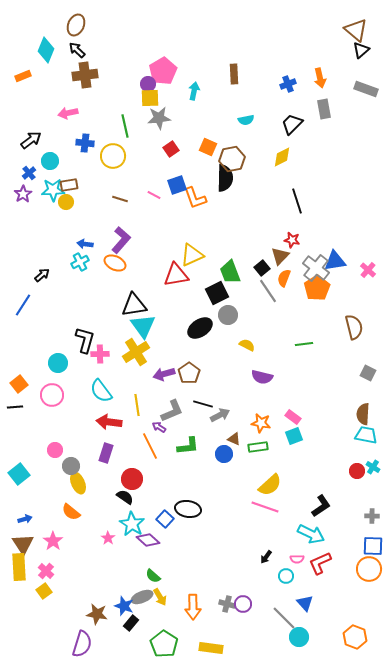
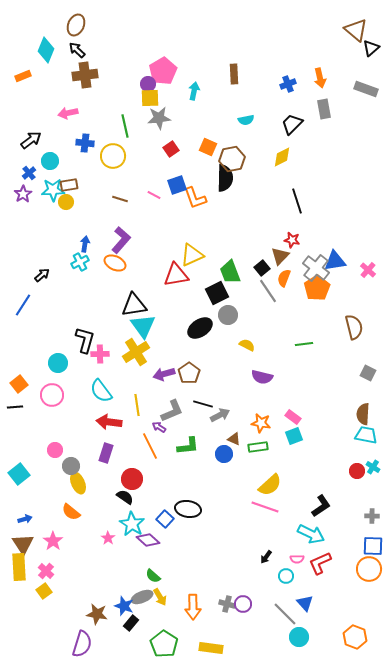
black triangle at (361, 50): moved 10 px right, 2 px up
blue arrow at (85, 244): rotated 91 degrees clockwise
gray line at (284, 618): moved 1 px right, 4 px up
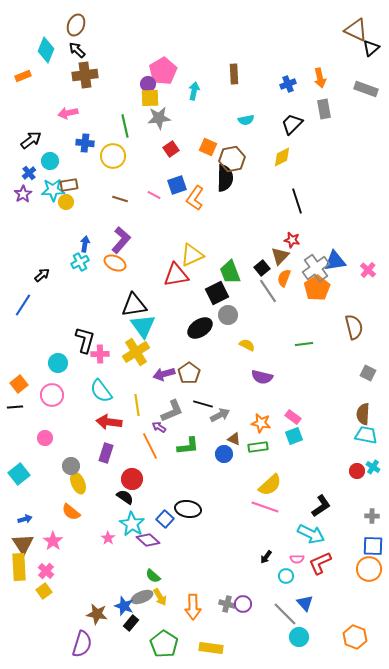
brown triangle at (356, 30): rotated 15 degrees counterclockwise
orange L-shape at (195, 198): rotated 55 degrees clockwise
gray cross at (316, 268): rotated 16 degrees clockwise
pink circle at (55, 450): moved 10 px left, 12 px up
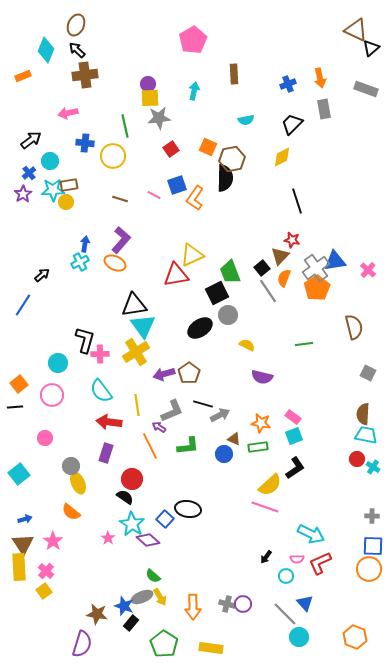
pink pentagon at (163, 71): moved 30 px right, 31 px up
red circle at (357, 471): moved 12 px up
black L-shape at (321, 506): moved 26 px left, 38 px up
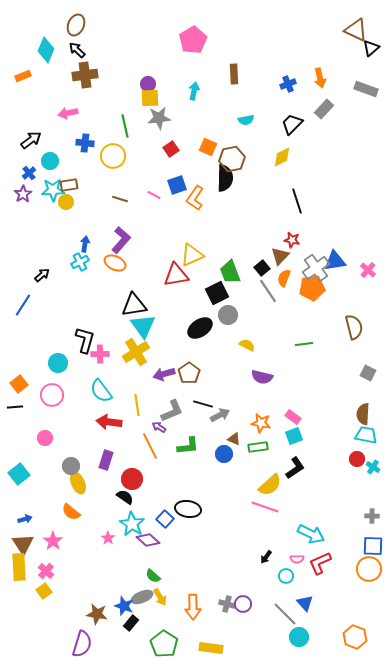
gray rectangle at (324, 109): rotated 54 degrees clockwise
orange pentagon at (317, 288): moved 5 px left; rotated 25 degrees clockwise
purple rectangle at (106, 453): moved 7 px down
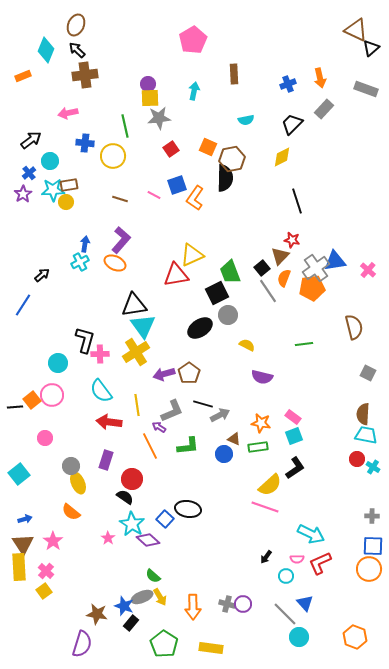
orange square at (19, 384): moved 13 px right, 16 px down
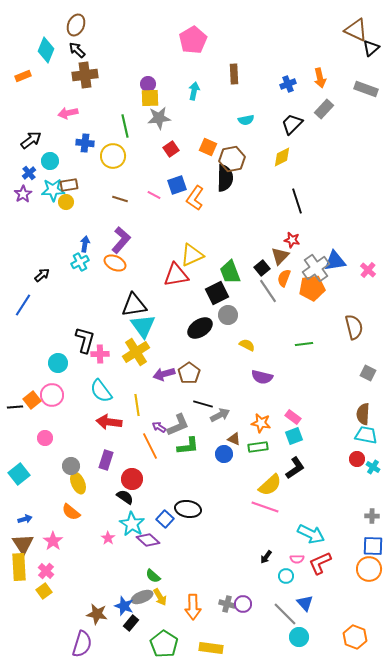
gray L-shape at (172, 411): moved 6 px right, 14 px down
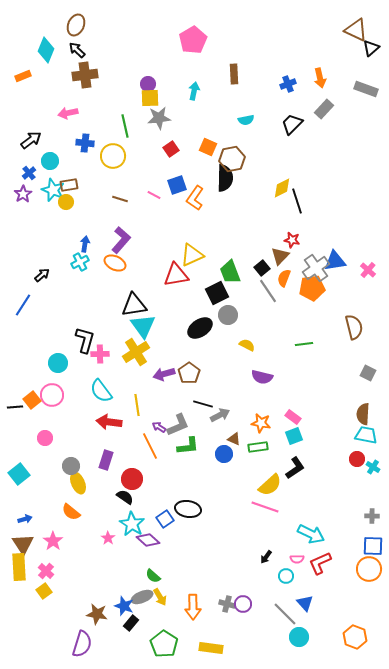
yellow diamond at (282, 157): moved 31 px down
cyan star at (53, 190): rotated 25 degrees clockwise
blue square at (165, 519): rotated 12 degrees clockwise
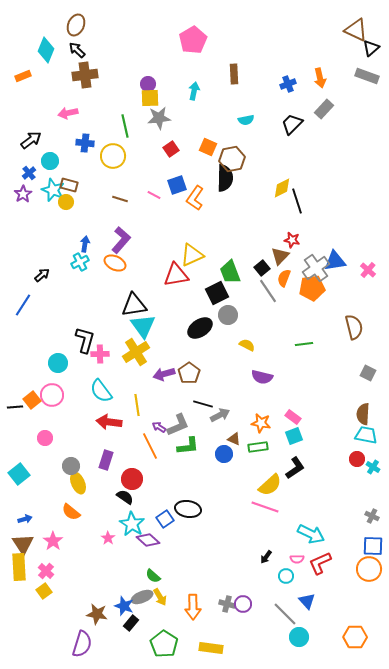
gray rectangle at (366, 89): moved 1 px right, 13 px up
brown rectangle at (69, 185): rotated 24 degrees clockwise
gray cross at (372, 516): rotated 24 degrees clockwise
blue triangle at (305, 603): moved 2 px right, 2 px up
orange hexagon at (355, 637): rotated 20 degrees counterclockwise
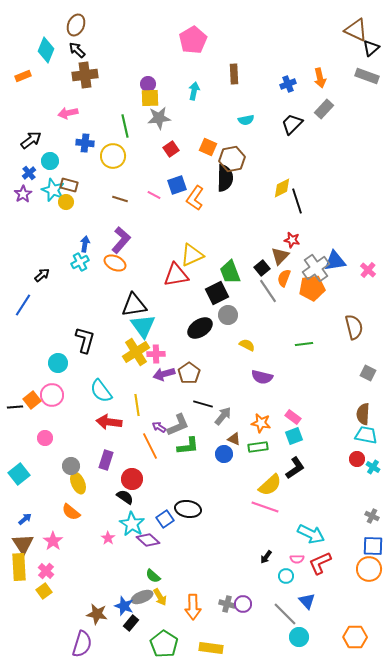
pink cross at (100, 354): moved 56 px right
gray arrow at (220, 415): moved 3 px right, 1 px down; rotated 24 degrees counterclockwise
blue arrow at (25, 519): rotated 24 degrees counterclockwise
